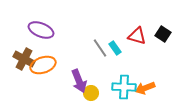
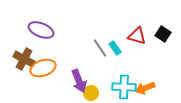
orange ellipse: moved 3 px down
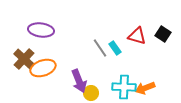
purple ellipse: rotated 15 degrees counterclockwise
brown cross: rotated 15 degrees clockwise
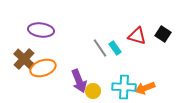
yellow circle: moved 2 px right, 2 px up
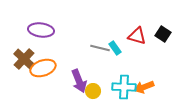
gray line: rotated 42 degrees counterclockwise
orange arrow: moved 1 px left, 1 px up
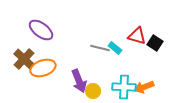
purple ellipse: rotated 30 degrees clockwise
black square: moved 8 px left, 9 px down
cyan rectangle: rotated 16 degrees counterclockwise
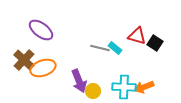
brown cross: moved 1 px down
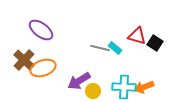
purple arrow: rotated 80 degrees clockwise
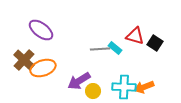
red triangle: moved 2 px left
gray line: moved 1 px down; rotated 18 degrees counterclockwise
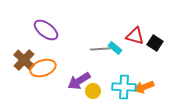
purple ellipse: moved 5 px right
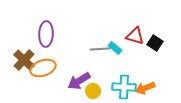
purple ellipse: moved 4 px down; rotated 55 degrees clockwise
orange arrow: moved 1 px right, 1 px down
